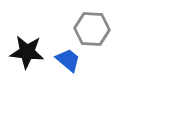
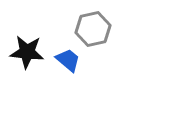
gray hexagon: moved 1 px right; rotated 16 degrees counterclockwise
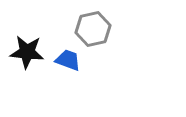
blue trapezoid: rotated 20 degrees counterclockwise
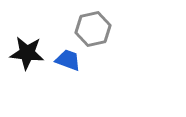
black star: moved 1 px down
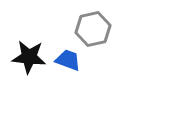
black star: moved 2 px right, 4 px down
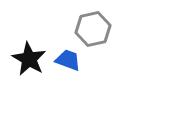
black star: moved 2 px down; rotated 24 degrees clockwise
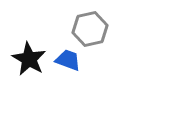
gray hexagon: moved 3 px left
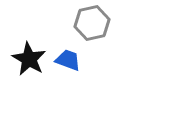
gray hexagon: moved 2 px right, 6 px up
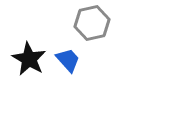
blue trapezoid: rotated 28 degrees clockwise
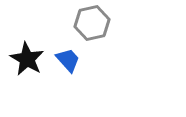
black star: moved 2 px left
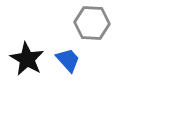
gray hexagon: rotated 16 degrees clockwise
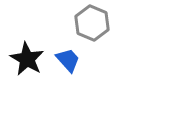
gray hexagon: rotated 20 degrees clockwise
